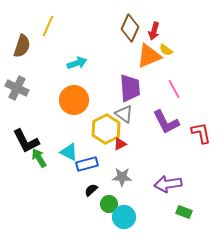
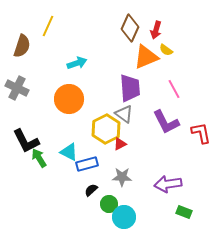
red arrow: moved 2 px right, 1 px up
orange triangle: moved 3 px left, 1 px down
orange circle: moved 5 px left, 1 px up
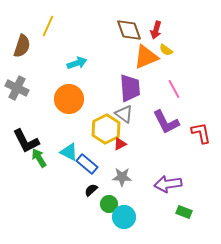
brown diamond: moved 1 px left, 2 px down; rotated 44 degrees counterclockwise
blue rectangle: rotated 55 degrees clockwise
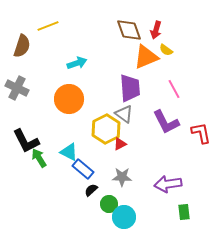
yellow line: rotated 45 degrees clockwise
blue rectangle: moved 4 px left, 5 px down
green rectangle: rotated 63 degrees clockwise
